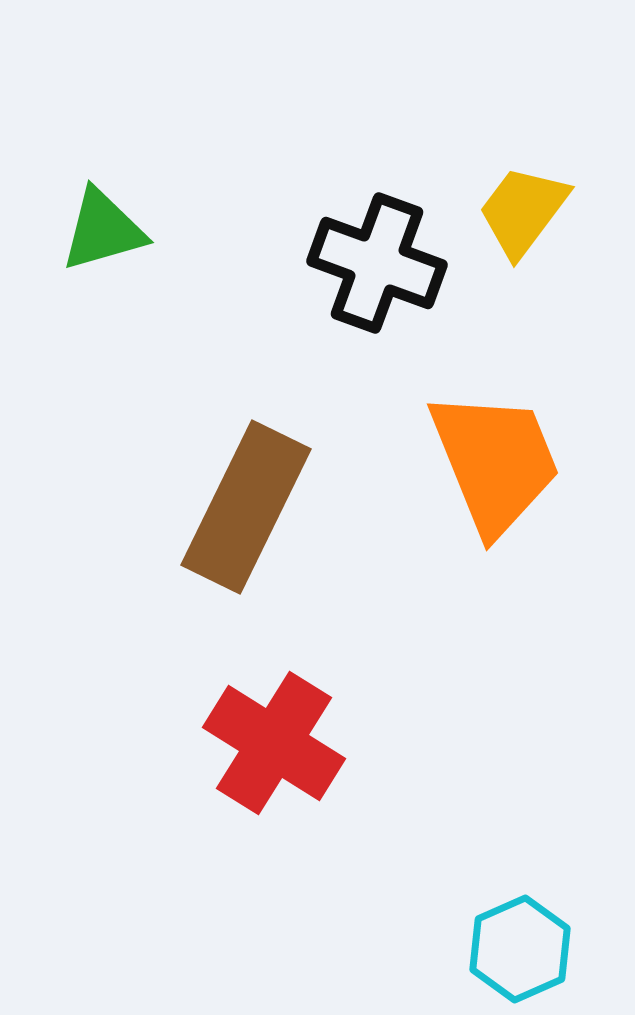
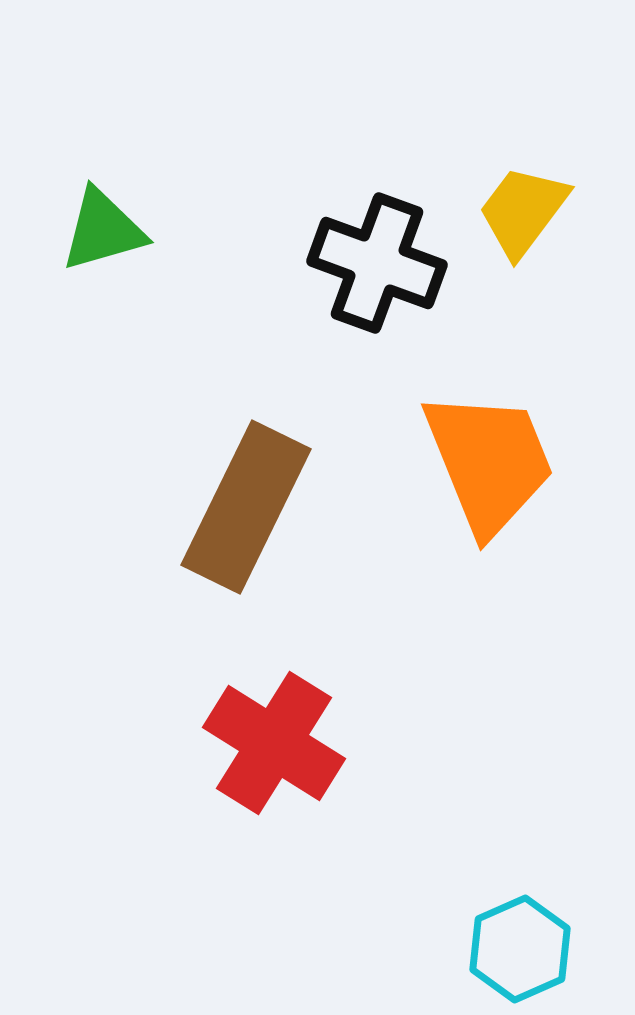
orange trapezoid: moved 6 px left
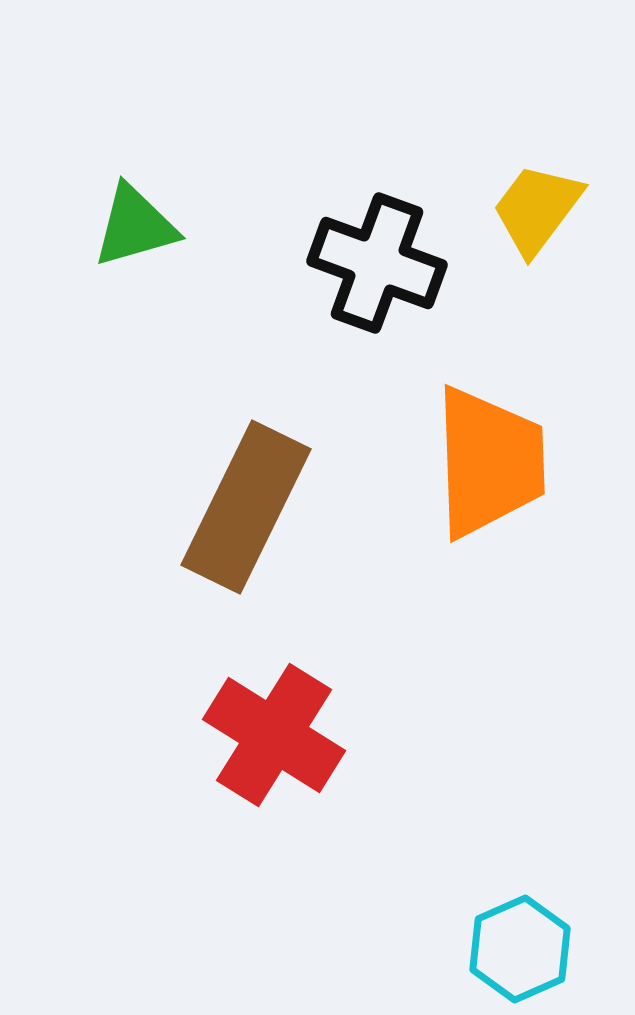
yellow trapezoid: moved 14 px right, 2 px up
green triangle: moved 32 px right, 4 px up
orange trapezoid: rotated 20 degrees clockwise
red cross: moved 8 px up
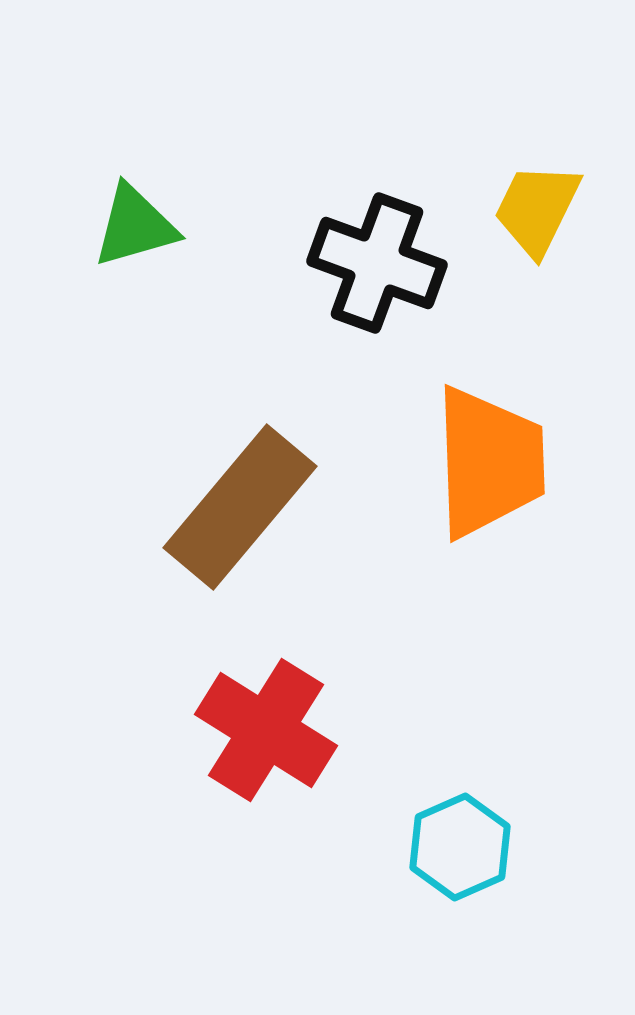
yellow trapezoid: rotated 11 degrees counterclockwise
brown rectangle: moved 6 px left; rotated 14 degrees clockwise
red cross: moved 8 px left, 5 px up
cyan hexagon: moved 60 px left, 102 px up
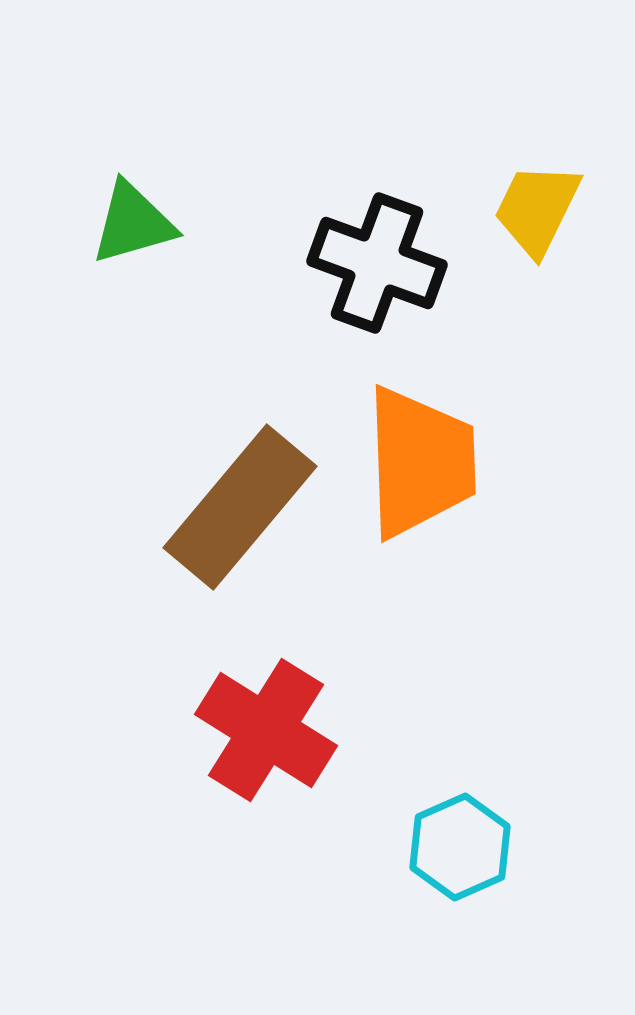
green triangle: moved 2 px left, 3 px up
orange trapezoid: moved 69 px left
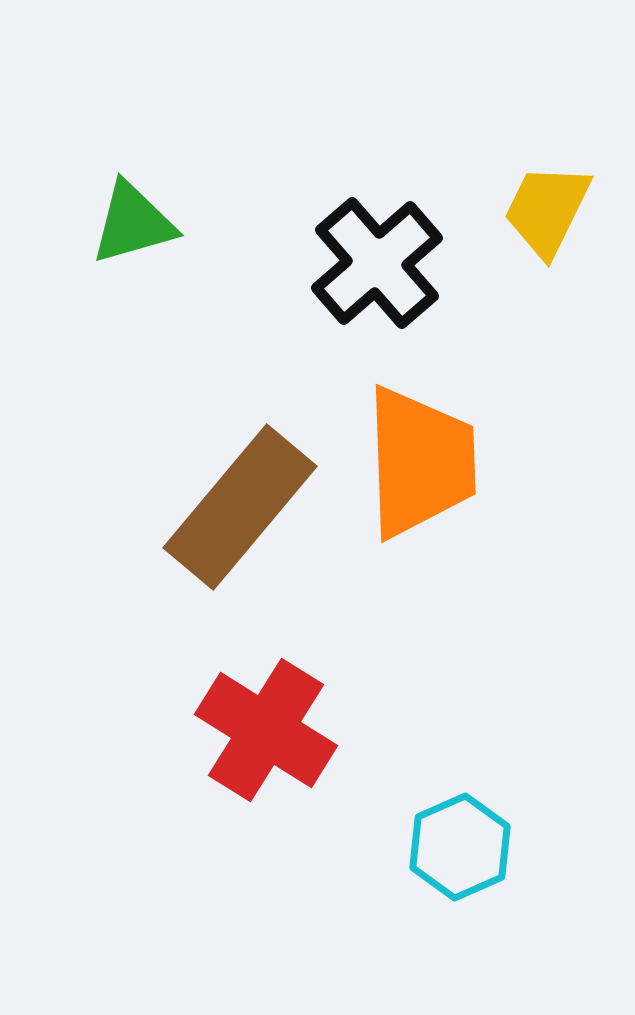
yellow trapezoid: moved 10 px right, 1 px down
black cross: rotated 29 degrees clockwise
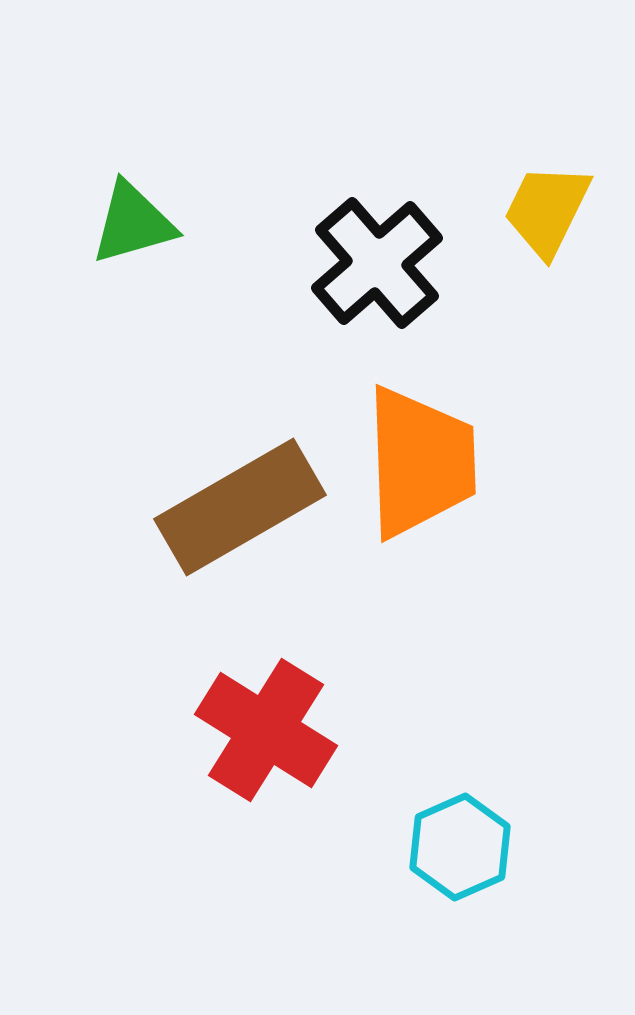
brown rectangle: rotated 20 degrees clockwise
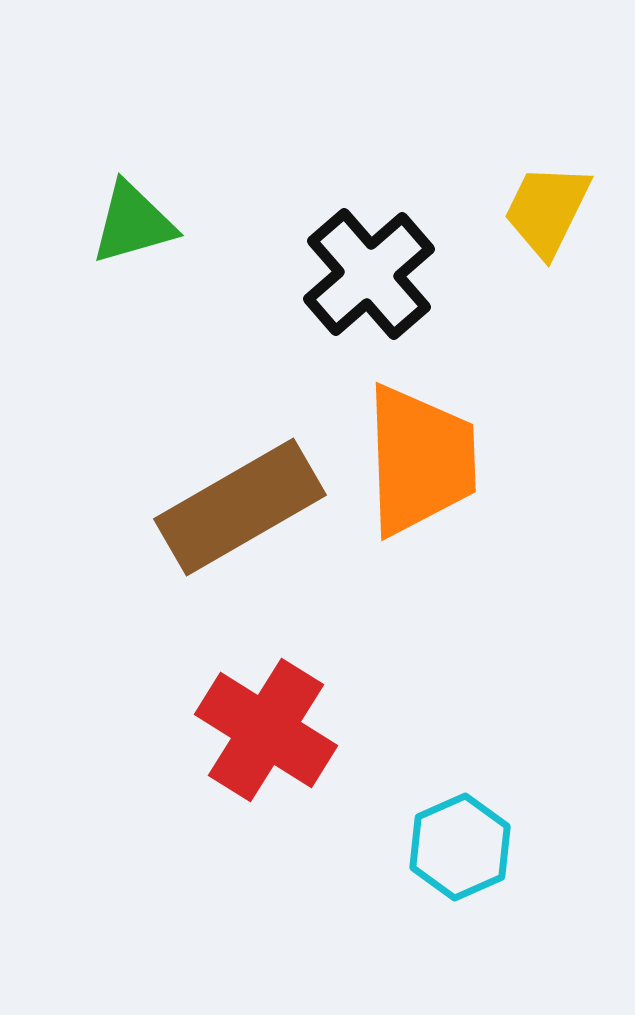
black cross: moved 8 px left, 11 px down
orange trapezoid: moved 2 px up
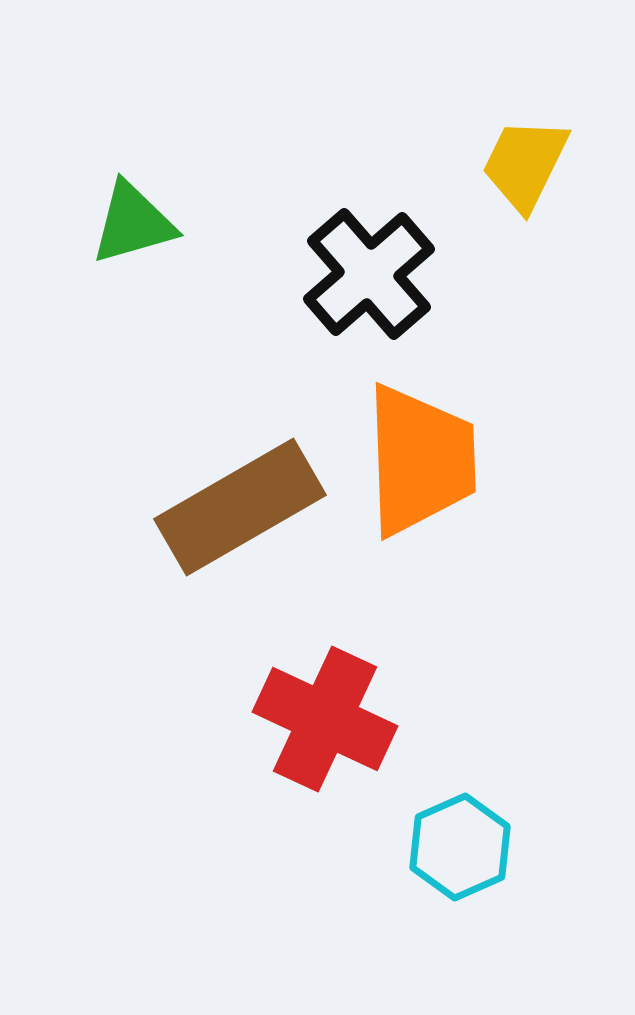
yellow trapezoid: moved 22 px left, 46 px up
red cross: moved 59 px right, 11 px up; rotated 7 degrees counterclockwise
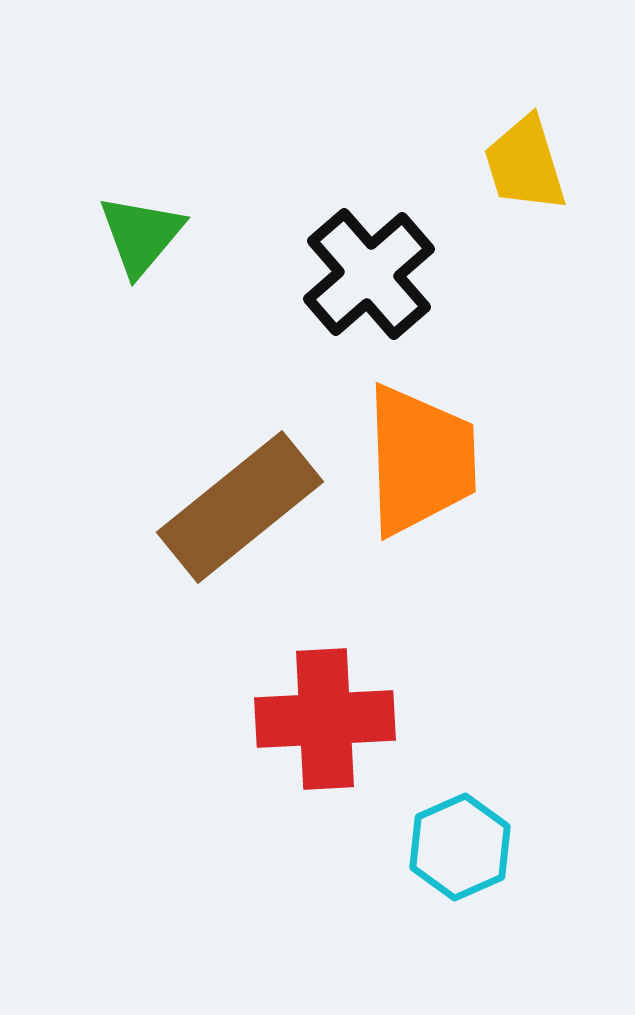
yellow trapezoid: rotated 43 degrees counterclockwise
green triangle: moved 8 px right, 12 px down; rotated 34 degrees counterclockwise
brown rectangle: rotated 9 degrees counterclockwise
red cross: rotated 28 degrees counterclockwise
